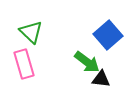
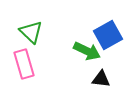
blue square: rotated 12 degrees clockwise
green arrow: moved 11 px up; rotated 12 degrees counterclockwise
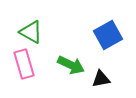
green triangle: rotated 15 degrees counterclockwise
green arrow: moved 16 px left, 14 px down
black triangle: rotated 18 degrees counterclockwise
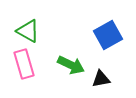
green triangle: moved 3 px left, 1 px up
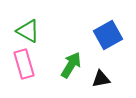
green arrow: rotated 84 degrees counterclockwise
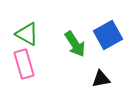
green triangle: moved 1 px left, 3 px down
green arrow: moved 4 px right, 21 px up; rotated 116 degrees clockwise
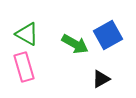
green arrow: rotated 28 degrees counterclockwise
pink rectangle: moved 3 px down
black triangle: rotated 18 degrees counterclockwise
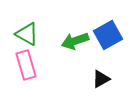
green arrow: moved 3 px up; rotated 132 degrees clockwise
pink rectangle: moved 2 px right, 2 px up
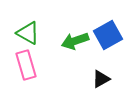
green triangle: moved 1 px right, 1 px up
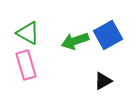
black triangle: moved 2 px right, 2 px down
